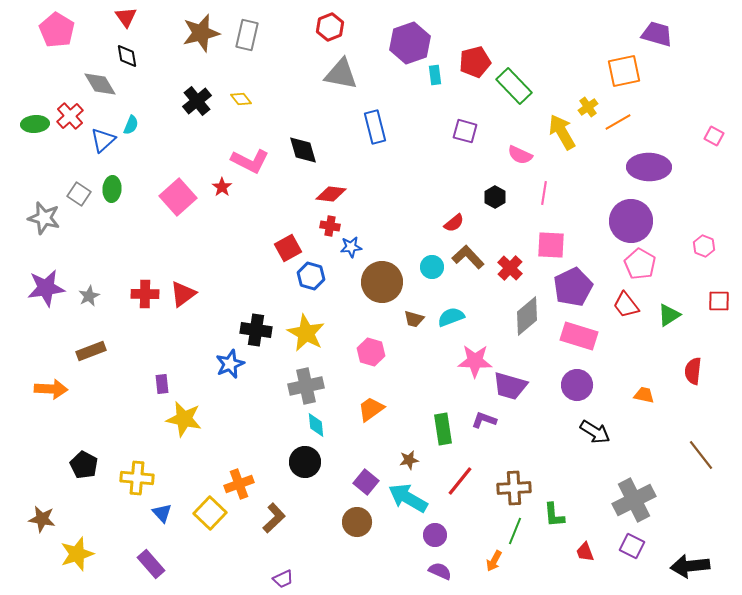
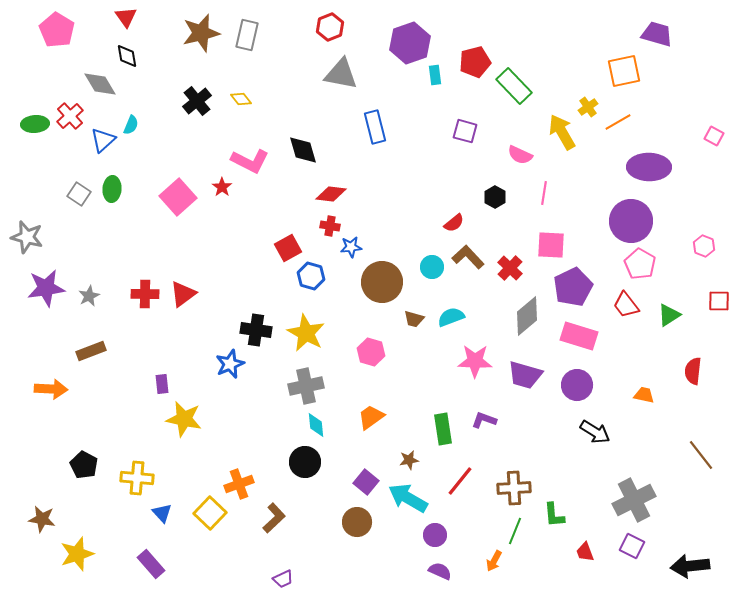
gray star at (44, 218): moved 17 px left, 19 px down
purple trapezoid at (510, 386): moved 15 px right, 11 px up
orange trapezoid at (371, 409): moved 8 px down
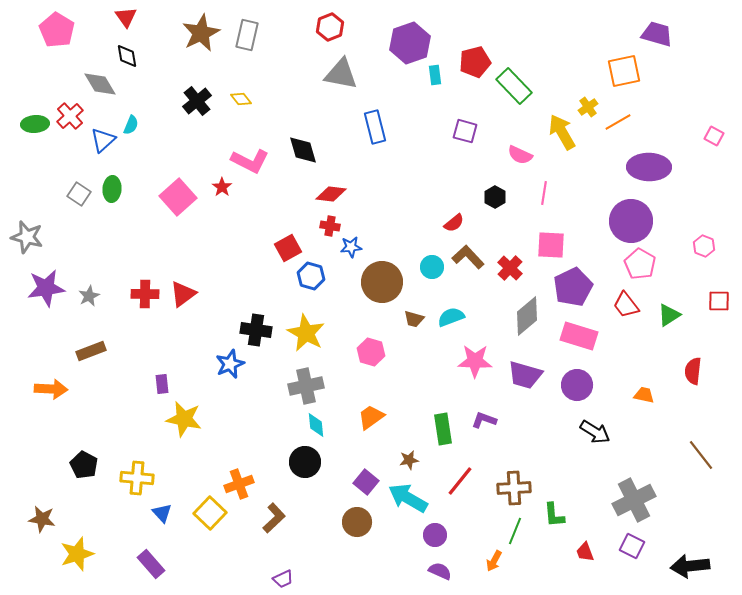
brown star at (201, 33): rotated 12 degrees counterclockwise
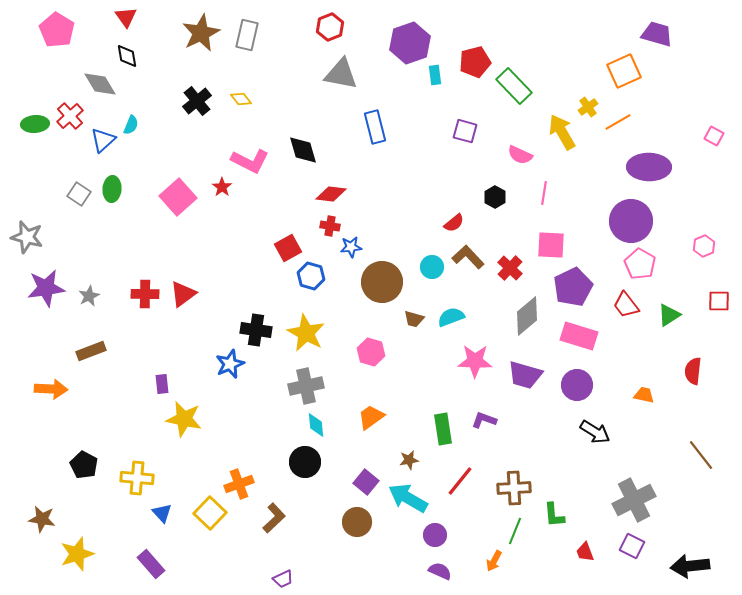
orange square at (624, 71): rotated 12 degrees counterclockwise
pink hexagon at (704, 246): rotated 15 degrees clockwise
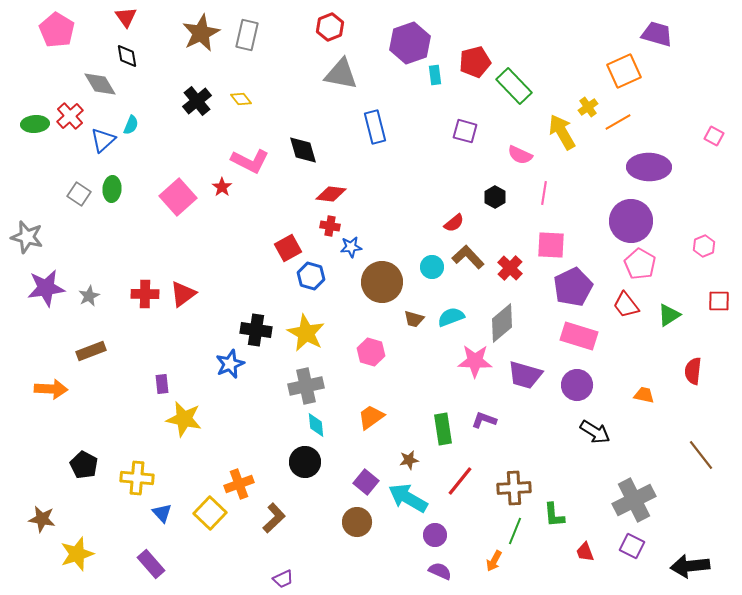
gray diamond at (527, 316): moved 25 px left, 7 px down
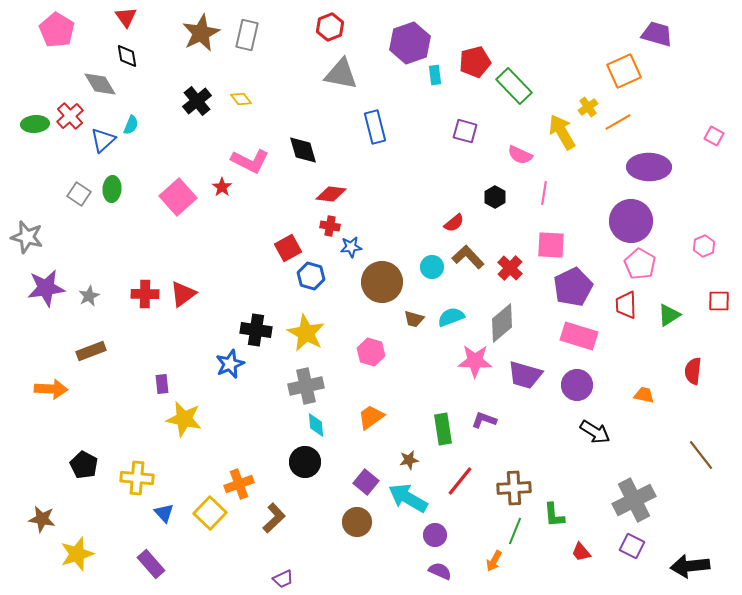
red trapezoid at (626, 305): rotated 36 degrees clockwise
blue triangle at (162, 513): moved 2 px right
red trapezoid at (585, 552): moved 4 px left; rotated 20 degrees counterclockwise
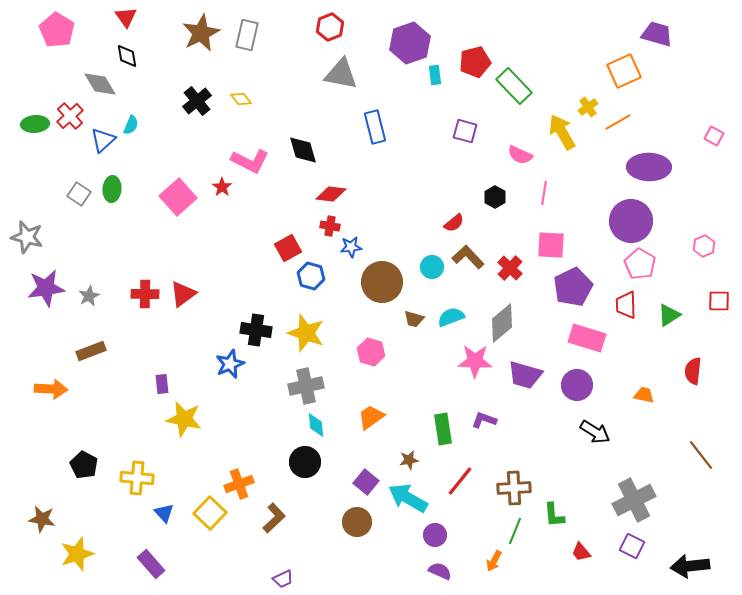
yellow star at (306, 333): rotated 9 degrees counterclockwise
pink rectangle at (579, 336): moved 8 px right, 2 px down
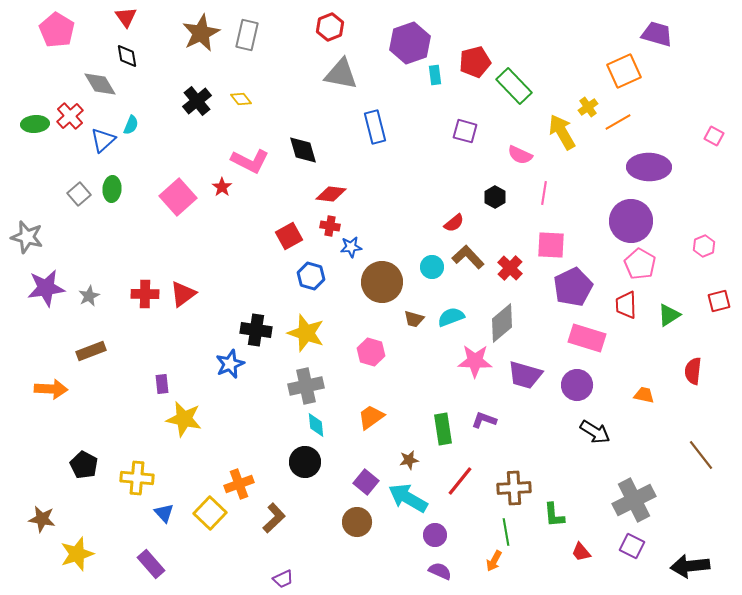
gray square at (79, 194): rotated 15 degrees clockwise
red square at (288, 248): moved 1 px right, 12 px up
red square at (719, 301): rotated 15 degrees counterclockwise
green line at (515, 531): moved 9 px left, 1 px down; rotated 32 degrees counterclockwise
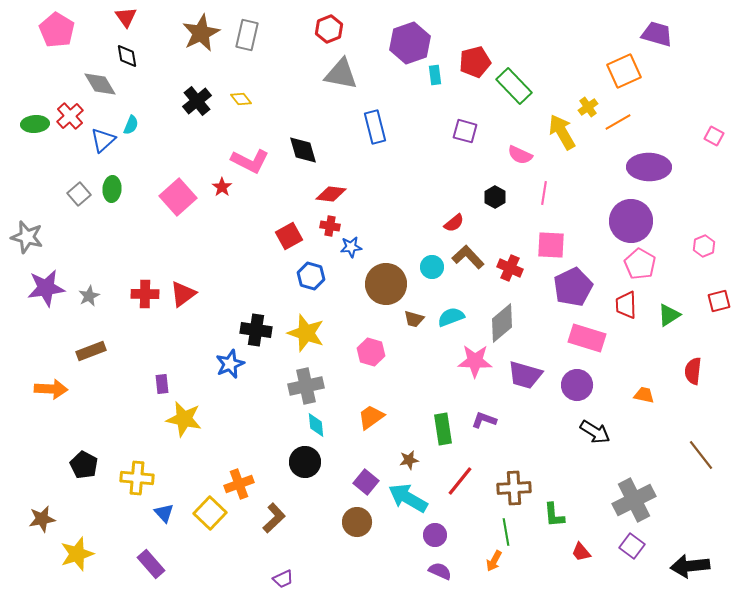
red hexagon at (330, 27): moved 1 px left, 2 px down
red cross at (510, 268): rotated 20 degrees counterclockwise
brown circle at (382, 282): moved 4 px right, 2 px down
brown star at (42, 519): rotated 20 degrees counterclockwise
purple square at (632, 546): rotated 10 degrees clockwise
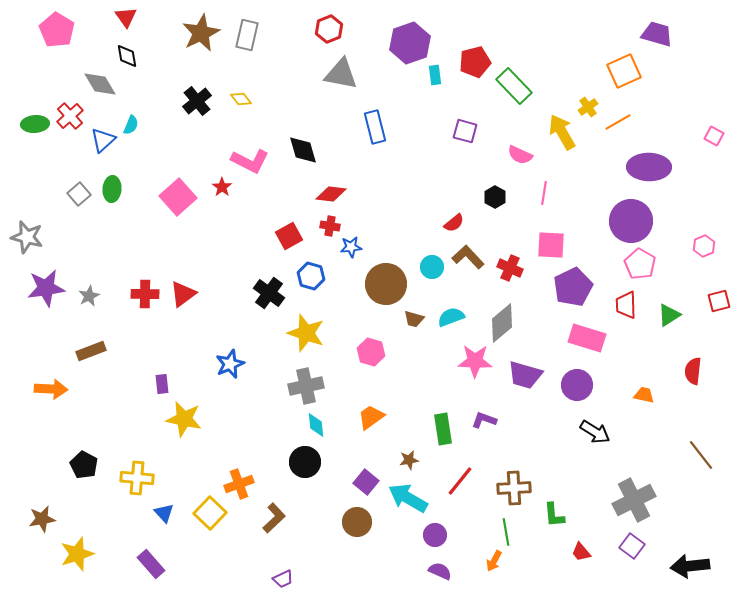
black cross at (256, 330): moved 13 px right, 37 px up; rotated 28 degrees clockwise
